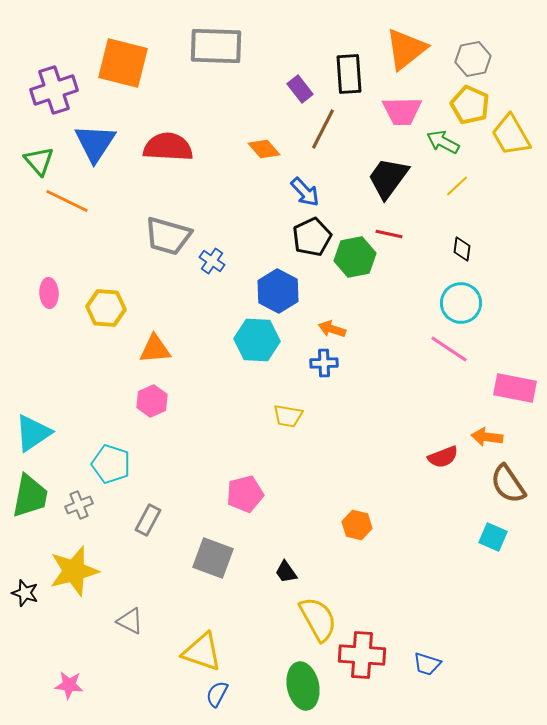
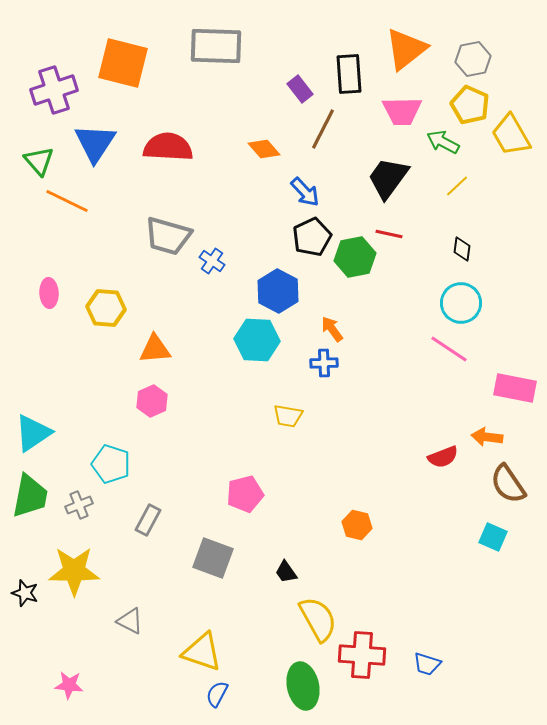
orange arrow at (332, 329): rotated 36 degrees clockwise
yellow star at (74, 571): rotated 15 degrees clockwise
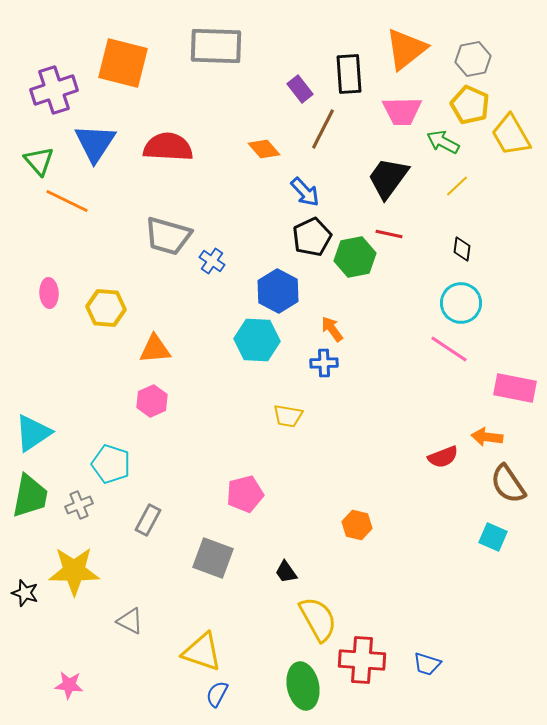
red cross at (362, 655): moved 5 px down
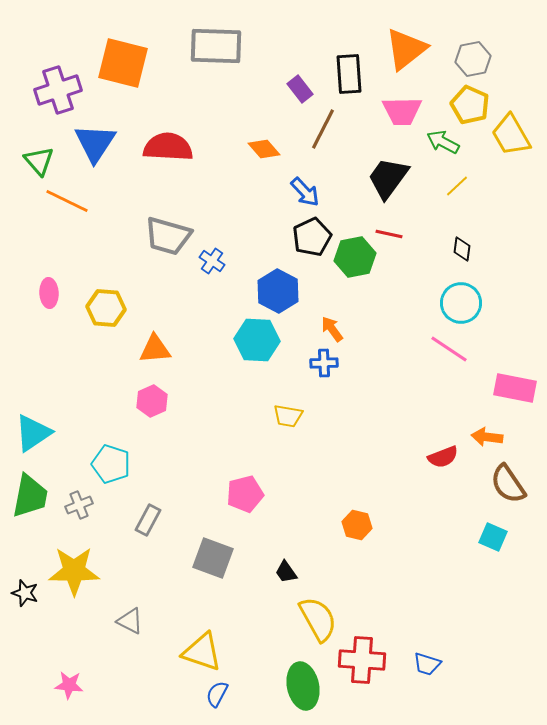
purple cross at (54, 90): moved 4 px right
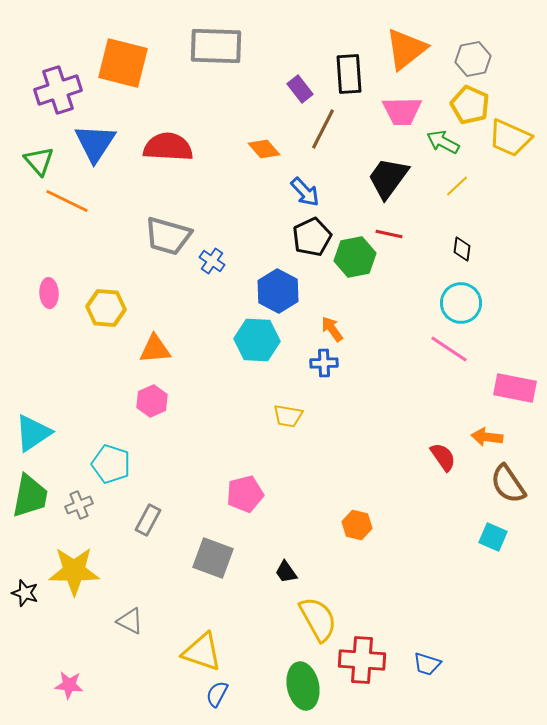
yellow trapezoid at (511, 135): moved 1 px left, 3 px down; rotated 36 degrees counterclockwise
red semicircle at (443, 457): rotated 104 degrees counterclockwise
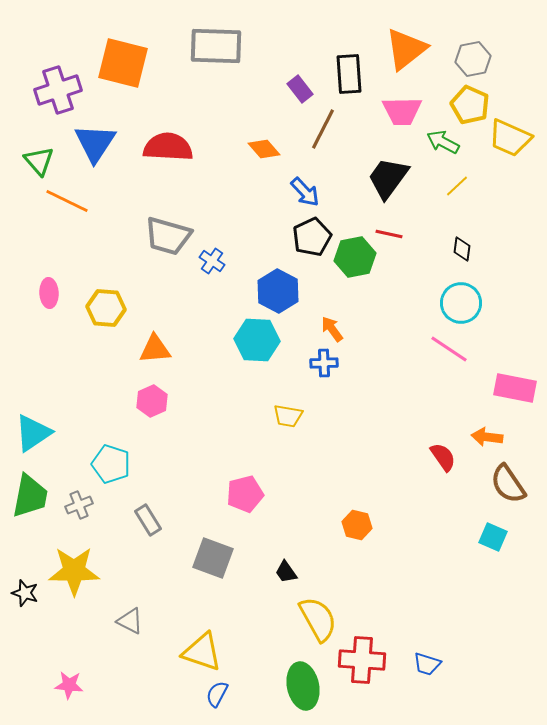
gray rectangle at (148, 520): rotated 60 degrees counterclockwise
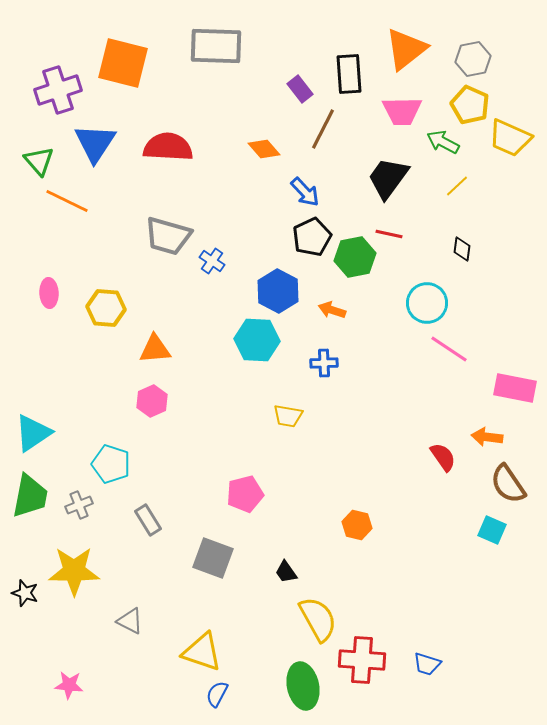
cyan circle at (461, 303): moved 34 px left
orange arrow at (332, 329): moved 19 px up; rotated 36 degrees counterclockwise
cyan square at (493, 537): moved 1 px left, 7 px up
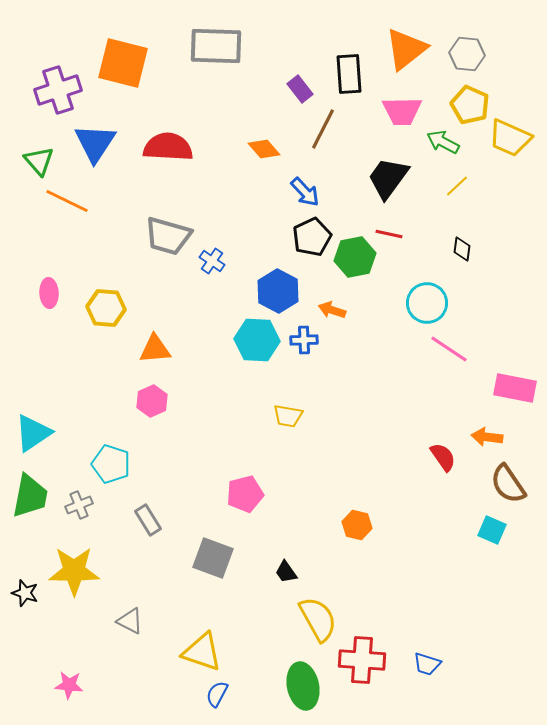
gray hexagon at (473, 59): moved 6 px left, 5 px up; rotated 16 degrees clockwise
blue cross at (324, 363): moved 20 px left, 23 px up
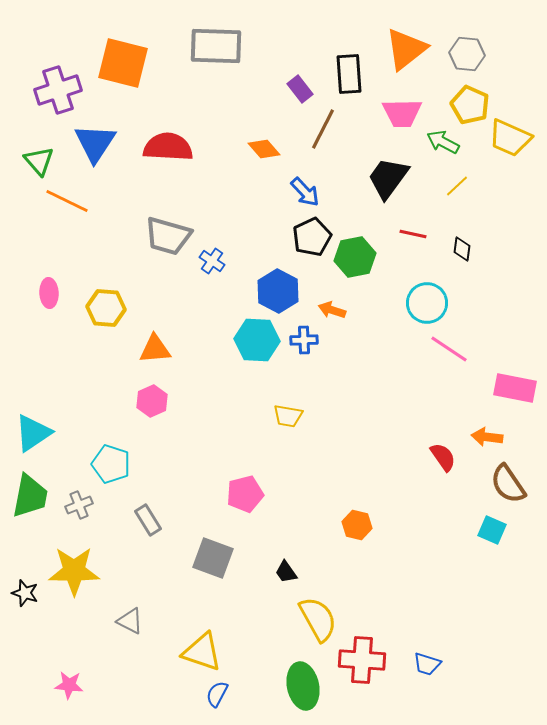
pink trapezoid at (402, 111): moved 2 px down
red line at (389, 234): moved 24 px right
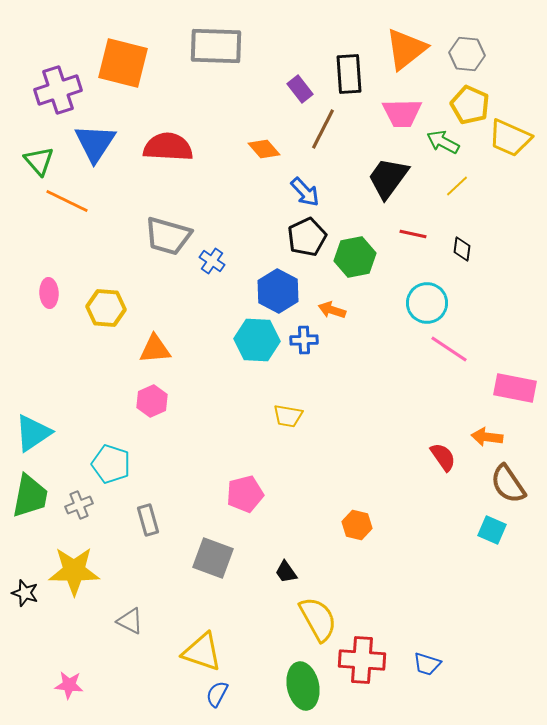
black pentagon at (312, 237): moved 5 px left
gray rectangle at (148, 520): rotated 16 degrees clockwise
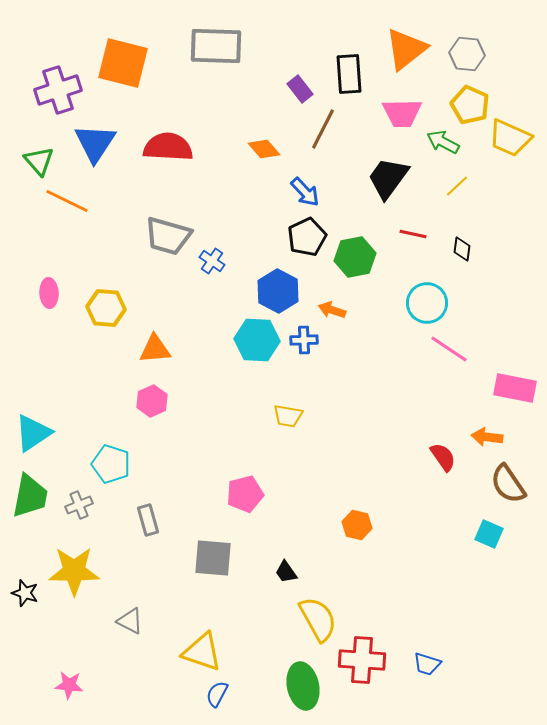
cyan square at (492, 530): moved 3 px left, 4 px down
gray square at (213, 558): rotated 15 degrees counterclockwise
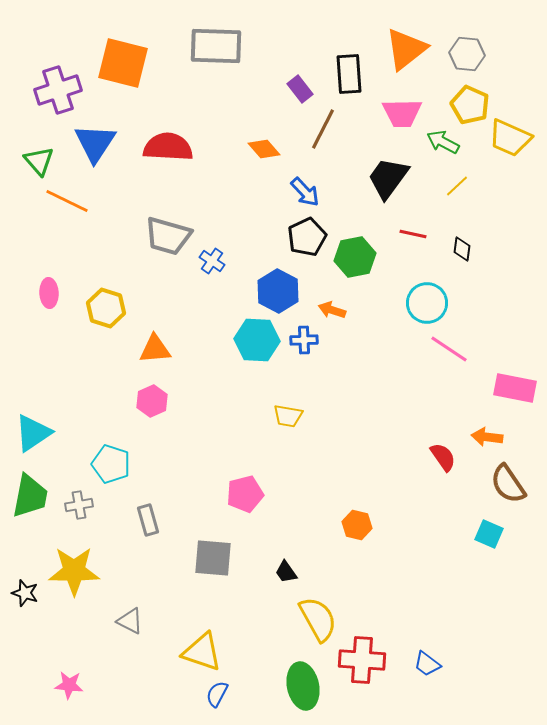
yellow hexagon at (106, 308): rotated 12 degrees clockwise
gray cross at (79, 505): rotated 12 degrees clockwise
blue trapezoid at (427, 664): rotated 20 degrees clockwise
